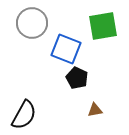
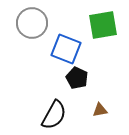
green square: moved 1 px up
brown triangle: moved 5 px right
black semicircle: moved 30 px right
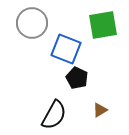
brown triangle: rotated 21 degrees counterclockwise
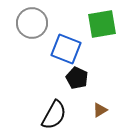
green square: moved 1 px left, 1 px up
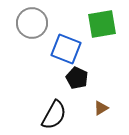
brown triangle: moved 1 px right, 2 px up
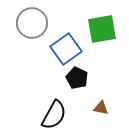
green square: moved 5 px down
blue square: rotated 32 degrees clockwise
brown triangle: rotated 42 degrees clockwise
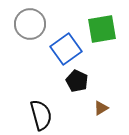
gray circle: moved 2 px left, 1 px down
black pentagon: moved 3 px down
brown triangle: rotated 42 degrees counterclockwise
black semicircle: moved 13 px left; rotated 44 degrees counterclockwise
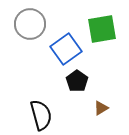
black pentagon: rotated 10 degrees clockwise
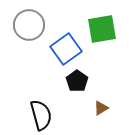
gray circle: moved 1 px left, 1 px down
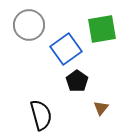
brown triangle: rotated 21 degrees counterclockwise
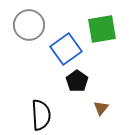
black semicircle: rotated 12 degrees clockwise
